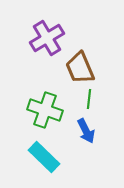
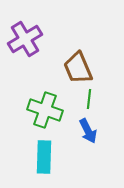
purple cross: moved 22 px left, 1 px down
brown trapezoid: moved 2 px left
blue arrow: moved 2 px right
cyan rectangle: rotated 48 degrees clockwise
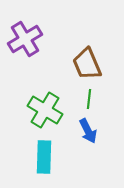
brown trapezoid: moved 9 px right, 4 px up
green cross: rotated 12 degrees clockwise
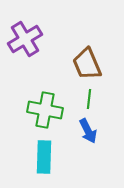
green cross: rotated 20 degrees counterclockwise
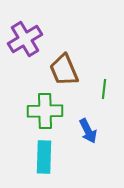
brown trapezoid: moved 23 px left, 6 px down
green line: moved 15 px right, 10 px up
green cross: moved 1 px down; rotated 12 degrees counterclockwise
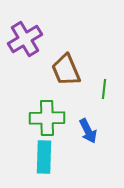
brown trapezoid: moved 2 px right
green cross: moved 2 px right, 7 px down
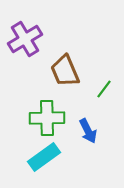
brown trapezoid: moved 1 px left, 1 px down
green line: rotated 30 degrees clockwise
cyan rectangle: rotated 52 degrees clockwise
